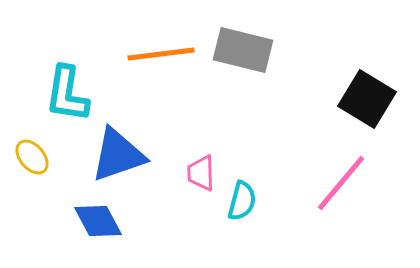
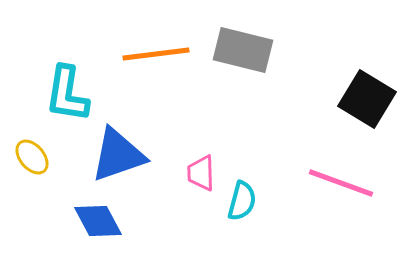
orange line: moved 5 px left
pink line: rotated 70 degrees clockwise
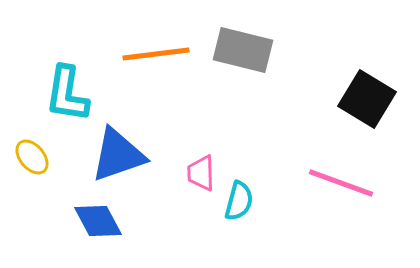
cyan semicircle: moved 3 px left
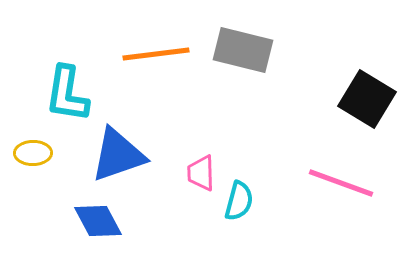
yellow ellipse: moved 1 px right, 4 px up; rotated 51 degrees counterclockwise
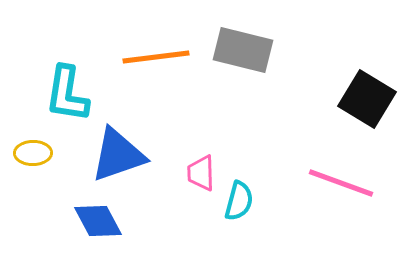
orange line: moved 3 px down
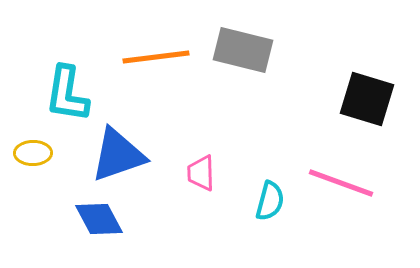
black square: rotated 14 degrees counterclockwise
cyan semicircle: moved 31 px right
blue diamond: moved 1 px right, 2 px up
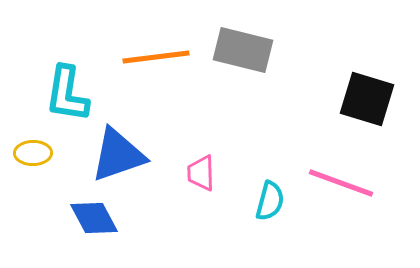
blue diamond: moved 5 px left, 1 px up
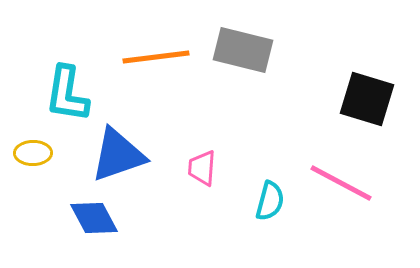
pink trapezoid: moved 1 px right, 5 px up; rotated 6 degrees clockwise
pink line: rotated 8 degrees clockwise
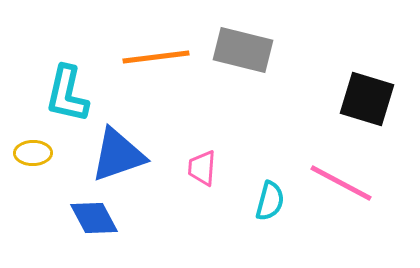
cyan L-shape: rotated 4 degrees clockwise
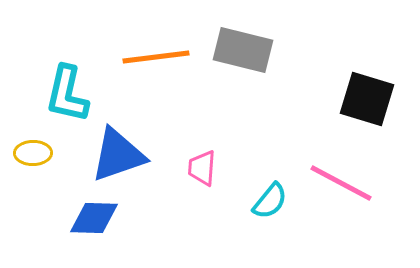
cyan semicircle: rotated 24 degrees clockwise
blue diamond: rotated 60 degrees counterclockwise
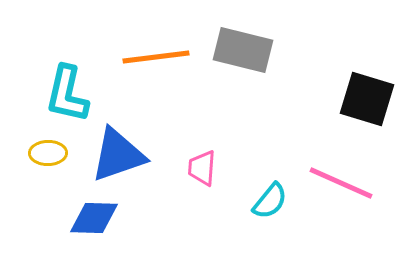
yellow ellipse: moved 15 px right
pink line: rotated 4 degrees counterclockwise
